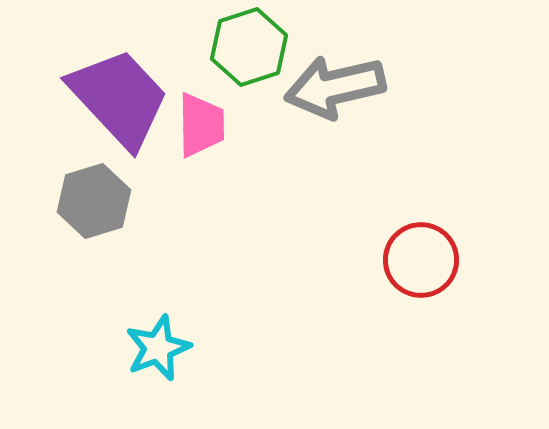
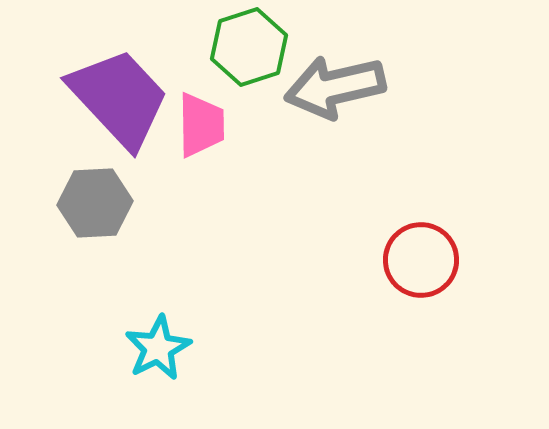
gray hexagon: moved 1 px right, 2 px down; rotated 14 degrees clockwise
cyan star: rotated 6 degrees counterclockwise
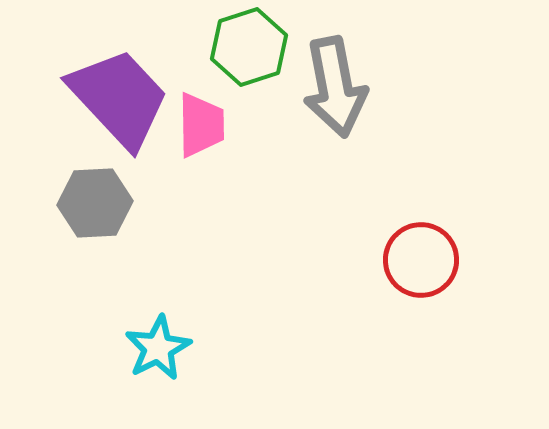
gray arrow: rotated 88 degrees counterclockwise
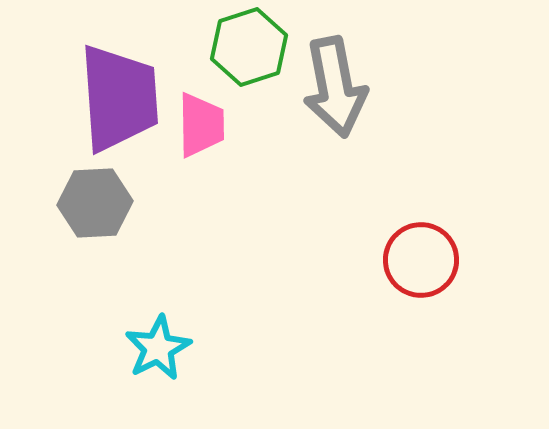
purple trapezoid: rotated 39 degrees clockwise
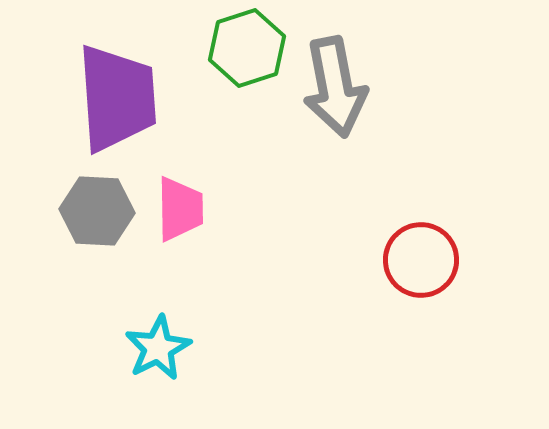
green hexagon: moved 2 px left, 1 px down
purple trapezoid: moved 2 px left
pink trapezoid: moved 21 px left, 84 px down
gray hexagon: moved 2 px right, 8 px down; rotated 6 degrees clockwise
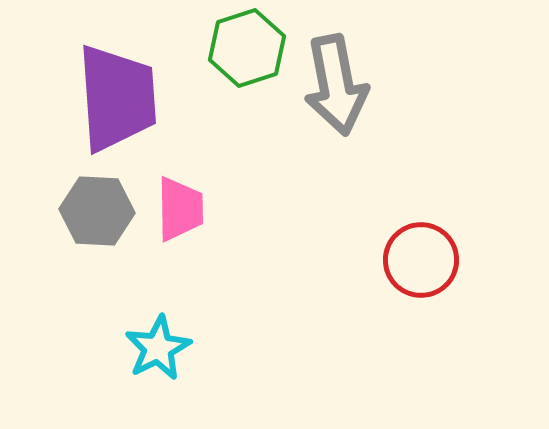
gray arrow: moved 1 px right, 2 px up
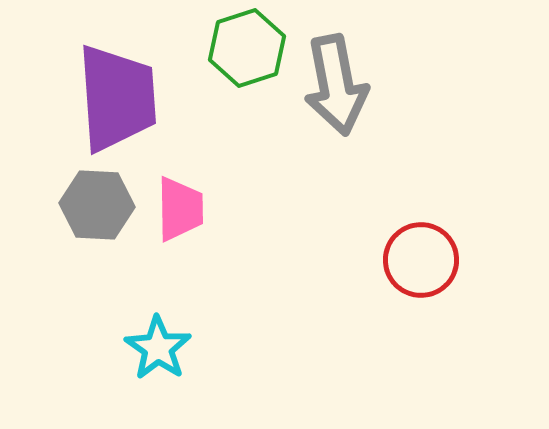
gray hexagon: moved 6 px up
cyan star: rotated 10 degrees counterclockwise
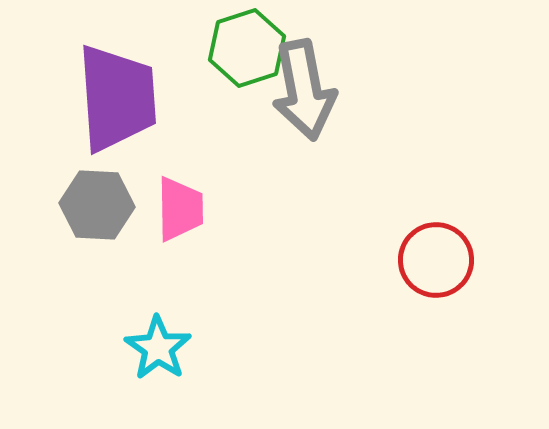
gray arrow: moved 32 px left, 5 px down
red circle: moved 15 px right
